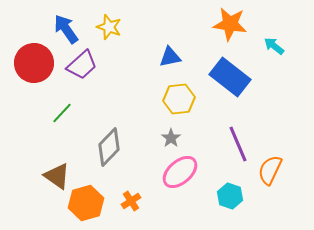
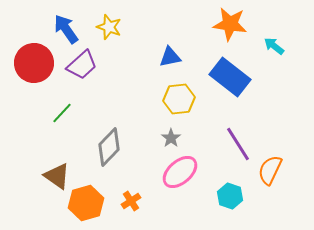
purple line: rotated 9 degrees counterclockwise
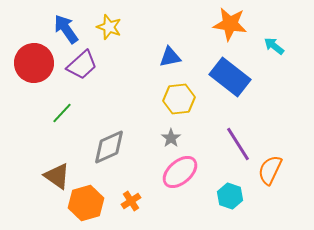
gray diamond: rotated 21 degrees clockwise
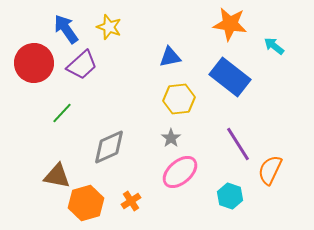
brown triangle: rotated 24 degrees counterclockwise
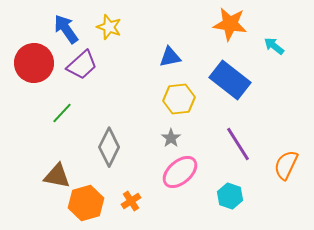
blue rectangle: moved 3 px down
gray diamond: rotated 39 degrees counterclockwise
orange semicircle: moved 16 px right, 5 px up
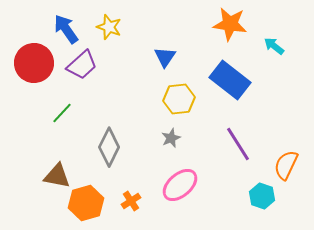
blue triangle: moved 5 px left; rotated 45 degrees counterclockwise
gray star: rotated 12 degrees clockwise
pink ellipse: moved 13 px down
cyan hexagon: moved 32 px right
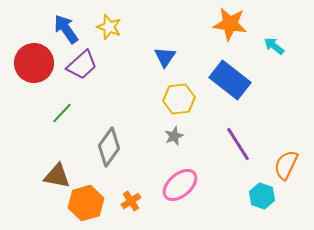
gray star: moved 3 px right, 2 px up
gray diamond: rotated 9 degrees clockwise
